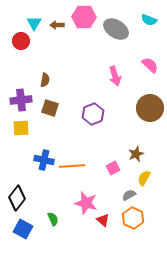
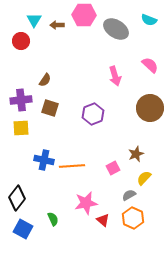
pink hexagon: moved 2 px up
cyan triangle: moved 3 px up
brown semicircle: rotated 24 degrees clockwise
yellow semicircle: rotated 14 degrees clockwise
pink star: rotated 25 degrees counterclockwise
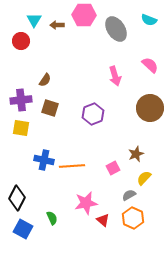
gray ellipse: rotated 25 degrees clockwise
yellow square: rotated 12 degrees clockwise
black diamond: rotated 10 degrees counterclockwise
green semicircle: moved 1 px left, 1 px up
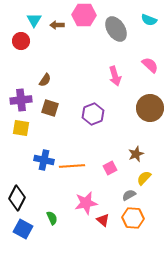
pink square: moved 3 px left
orange hexagon: rotated 20 degrees counterclockwise
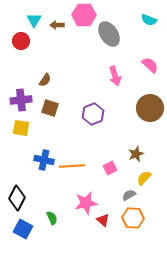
gray ellipse: moved 7 px left, 5 px down
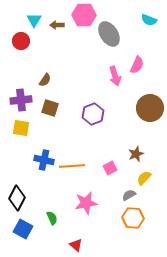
pink semicircle: moved 13 px left; rotated 72 degrees clockwise
red triangle: moved 27 px left, 25 px down
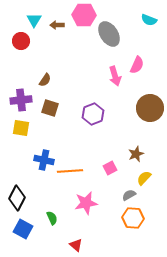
orange line: moved 2 px left, 5 px down
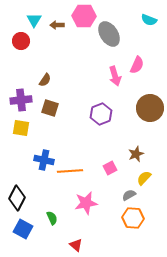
pink hexagon: moved 1 px down
purple hexagon: moved 8 px right
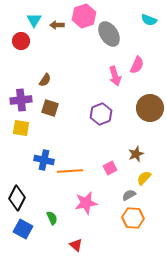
pink hexagon: rotated 20 degrees counterclockwise
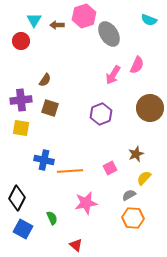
pink arrow: moved 2 px left, 1 px up; rotated 48 degrees clockwise
